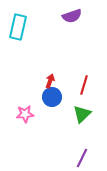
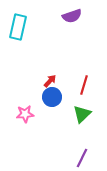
red arrow: rotated 24 degrees clockwise
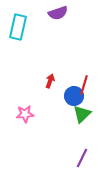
purple semicircle: moved 14 px left, 3 px up
red arrow: rotated 24 degrees counterclockwise
blue circle: moved 22 px right, 1 px up
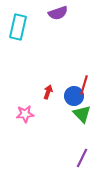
red arrow: moved 2 px left, 11 px down
green triangle: rotated 30 degrees counterclockwise
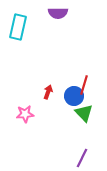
purple semicircle: rotated 18 degrees clockwise
green triangle: moved 2 px right, 1 px up
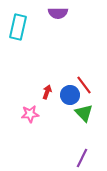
red line: rotated 54 degrees counterclockwise
red arrow: moved 1 px left
blue circle: moved 4 px left, 1 px up
pink star: moved 5 px right
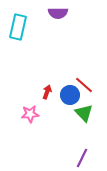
red line: rotated 12 degrees counterclockwise
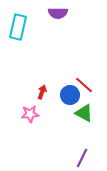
red arrow: moved 5 px left
green triangle: rotated 18 degrees counterclockwise
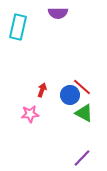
red line: moved 2 px left, 2 px down
red arrow: moved 2 px up
purple line: rotated 18 degrees clockwise
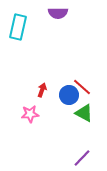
blue circle: moved 1 px left
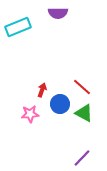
cyan rectangle: rotated 55 degrees clockwise
blue circle: moved 9 px left, 9 px down
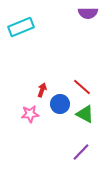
purple semicircle: moved 30 px right
cyan rectangle: moved 3 px right
green triangle: moved 1 px right, 1 px down
purple line: moved 1 px left, 6 px up
